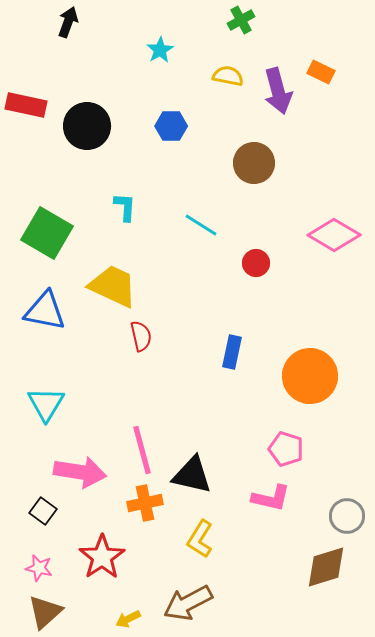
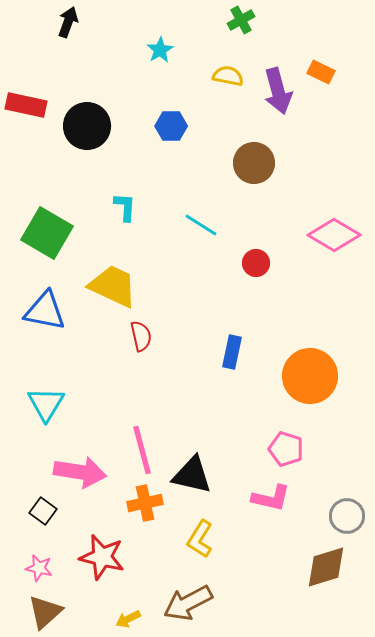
red star: rotated 24 degrees counterclockwise
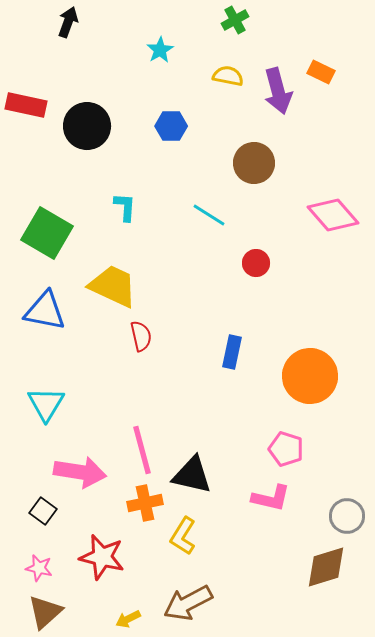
green cross: moved 6 px left
cyan line: moved 8 px right, 10 px up
pink diamond: moved 1 px left, 20 px up; rotated 18 degrees clockwise
yellow L-shape: moved 17 px left, 3 px up
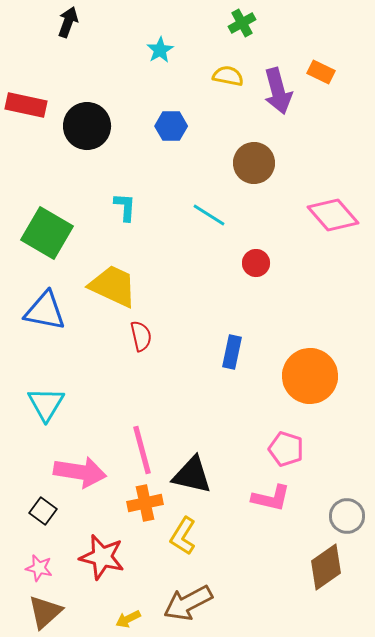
green cross: moved 7 px right, 3 px down
brown diamond: rotated 18 degrees counterclockwise
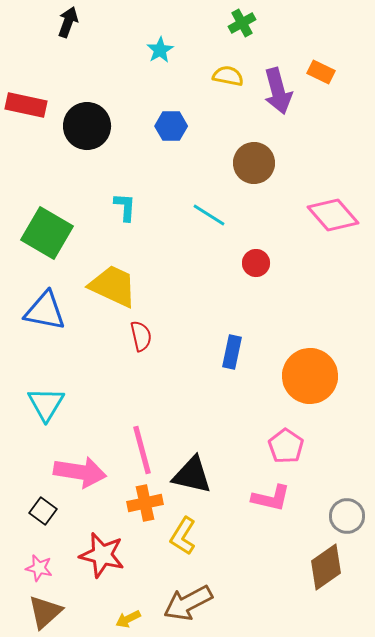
pink pentagon: moved 3 px up; rotated 16 degrees clockwise
red star: moved 2 px up
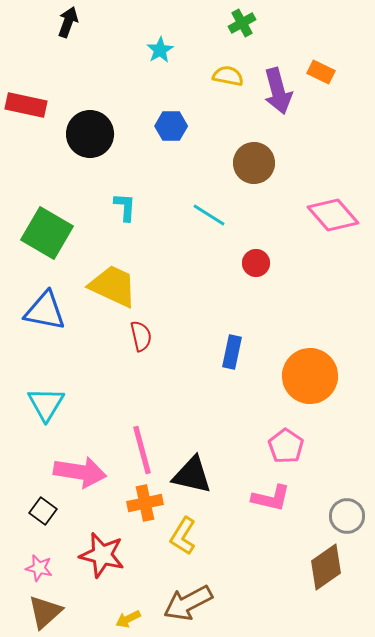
black circle: moved 3 px right, 8 px down
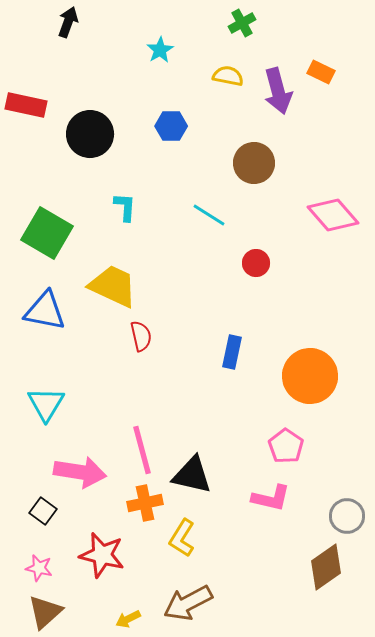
yellow L-shape: moved 1 px left, 2 px down
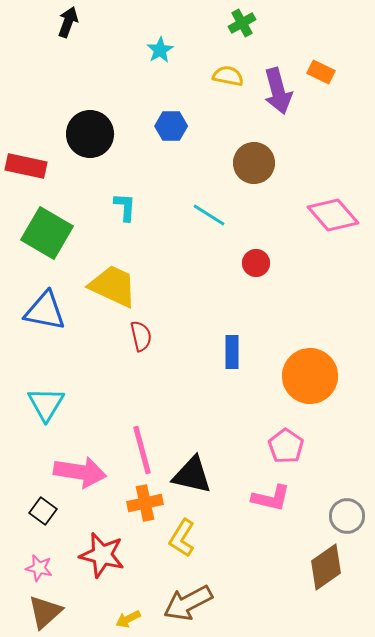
red rectangle: moved 61 px down
blue rectangle: rotated 12 degrees counterclockwise
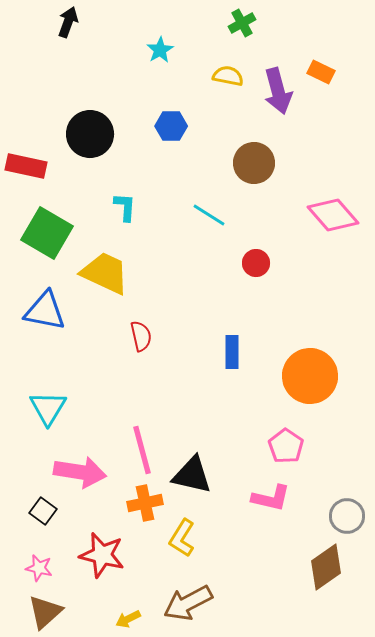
yellow trapezoid: moved 8 px left, 13 px up
cyan triangle: moved 2 px right, 4 px down
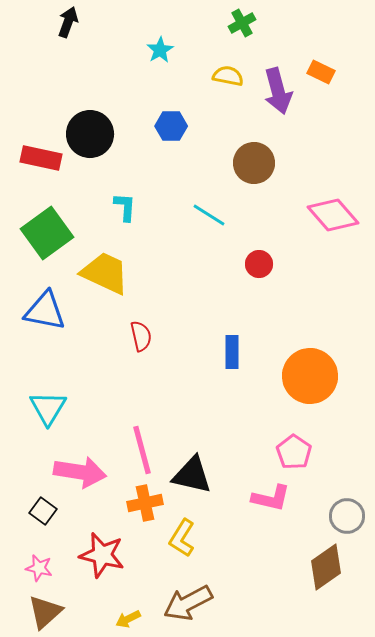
red rectangle: moved 15 px right, 8 px up
green square: rotated 24 degrees clockwise
red circle: moved 3 px right, 1 px down
pink pentagon: moved 8 px right, 6 px down
